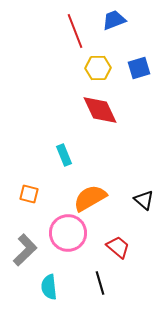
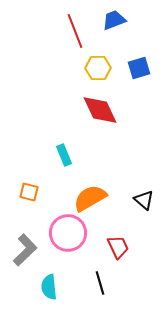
orange square: moved 2 px up
red trapezoid: rotated 25 degrees clockwise
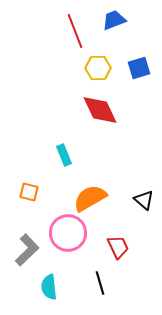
gray L-shape: moved 2 px right
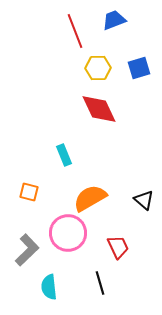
red diamond: moved 1 px left, 1 px up
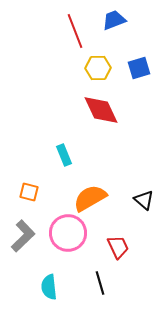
red diamond: moved 2 px right, 1 px down
gray L-shape: moved 4 px left, 14 px up
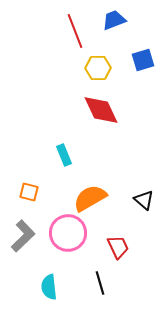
blue square: moved 4 px right, 8 px up
